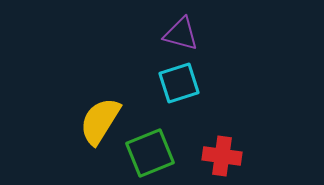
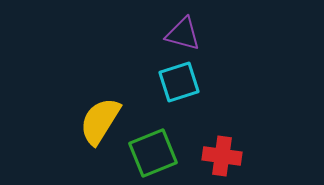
purple triangle: moved 2 px right
cyan square: moved 1 px up
green square: moved 3 px right
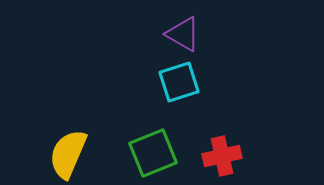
purple triangle: rotated 15 degrees clockwise
yellow semicircle: moved 32 px left, 33 px down; rotated 9 degrees counterclockwise
red cross: rotated 21 degrees counterclockwise
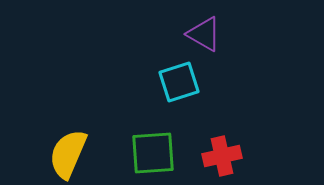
purple triangle: moved 21 px right
green square: rotated 18 degrees clockwise
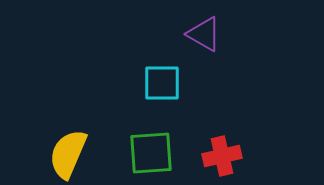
cyan square: moved 17 px left, 1 px down; rotated 18 degrees clockwise
green square: moved 2 px left
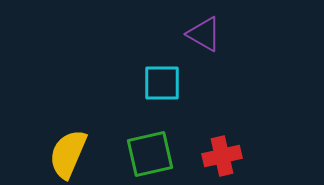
green square: moved 1 px left, 1 px down; rotated 9 degrees counterclockwise
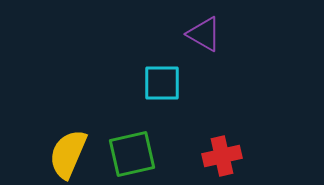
green square: moved 18 px left
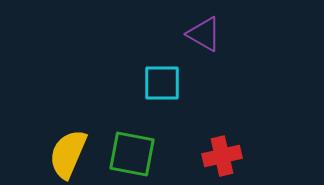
green square: rotated 24 degrees clockwise
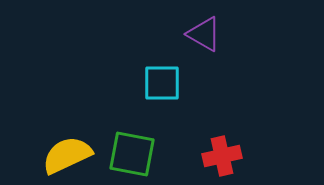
yellow semicircle: moved 1 px left, 1 px down; rotated 42 degrees clockwise
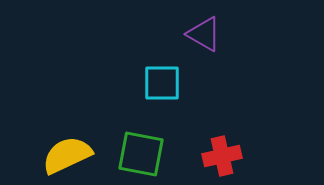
green square: moved 9 px right
